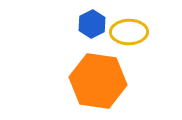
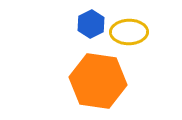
blue hexagon: moved 1 px left
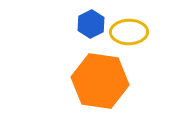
orange hexagon: moved 2 px right
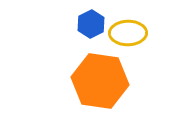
yellow ellipse: moved 1 px left, 1 px down
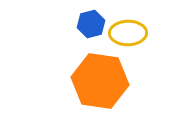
blue hexagon: rotated 12 degrees clockwise
